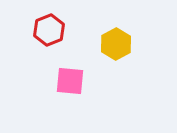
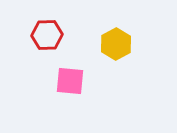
red hexagon: moved 2 px left, 5 px down; rotated 20 degrees clockwise
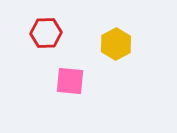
red hexagon: moved 1 px left, 2 px up
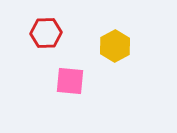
yellow hexagon: moved 1 px left, 2 px down
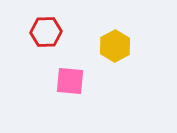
red hexagon: moved 1 px up
